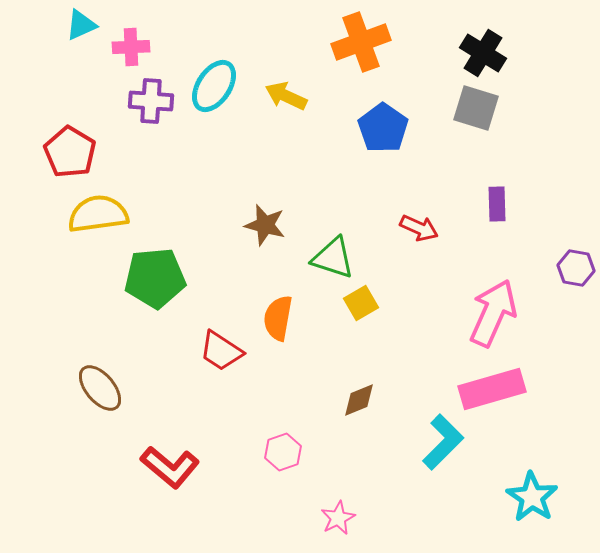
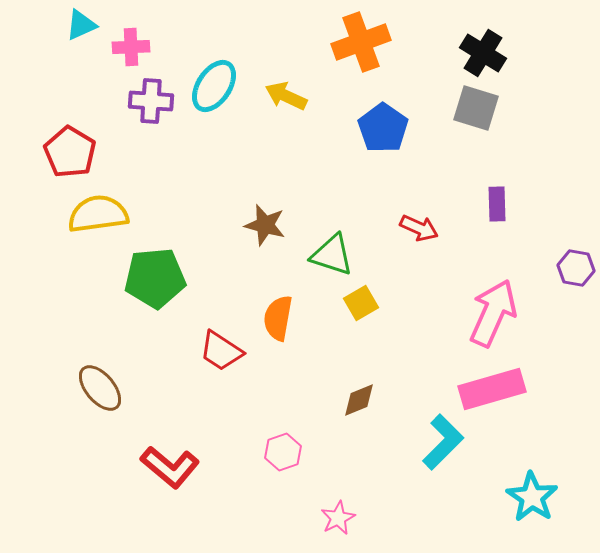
green triangle: moved 1 px left, 3 px up
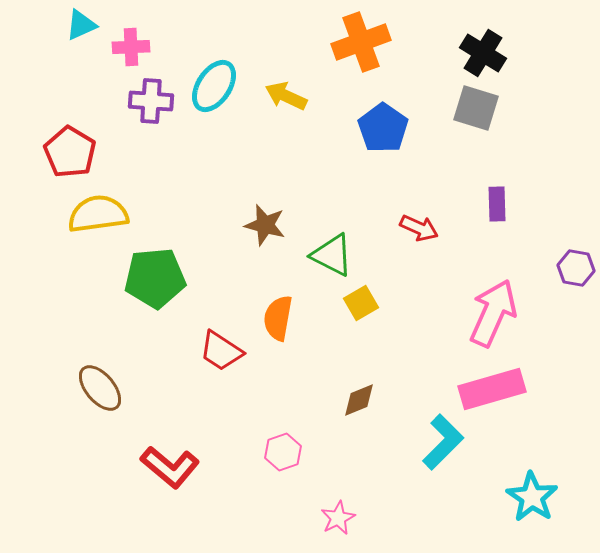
green triangle: rotated 9 degrees clockwise
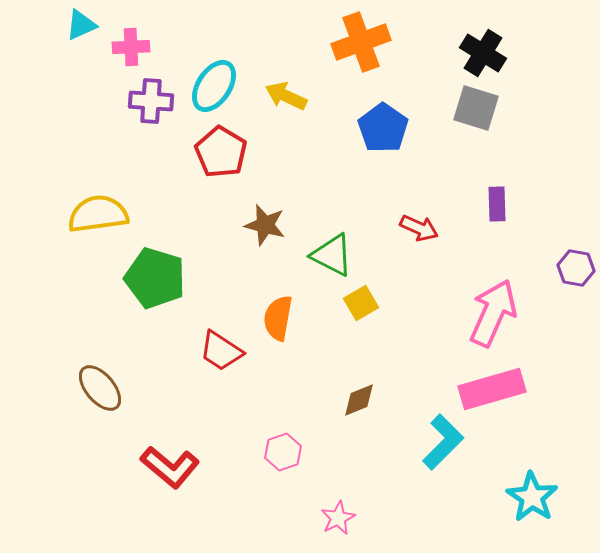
red pentagon: moved 151 px right
green pentagon: rotated 22 degrees clockwise
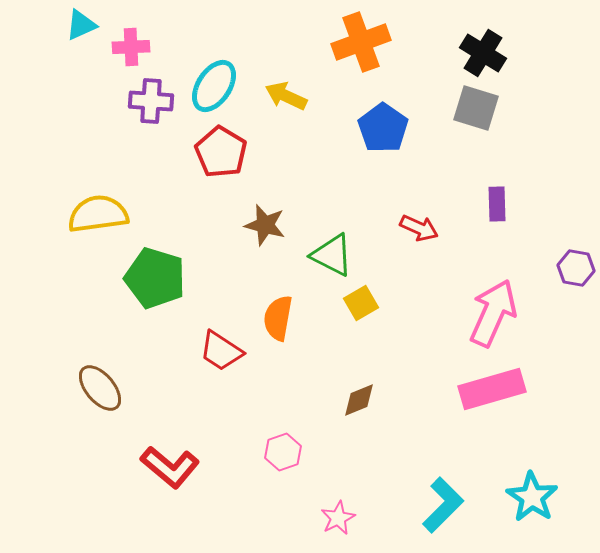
cyan L-shape: moved 63 px down
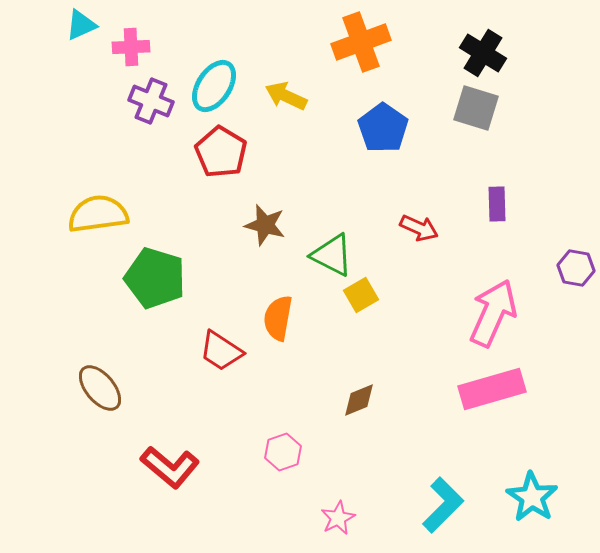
purple cross: rotated 18 degrees clockwise
yellow square: moved 8 px up
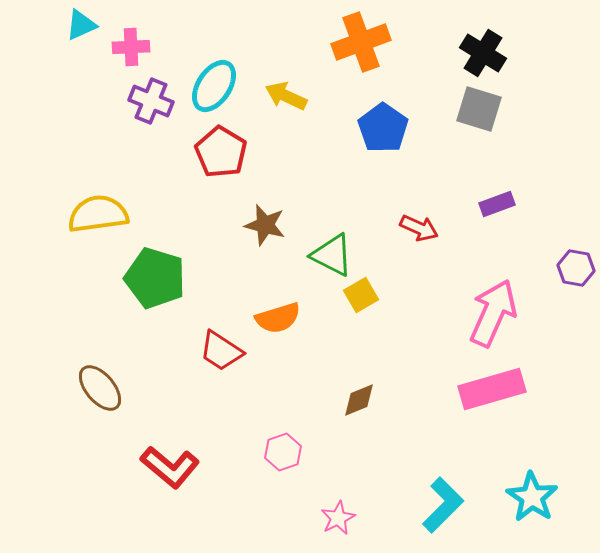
gray square: moved 3 px right, 1 px down
purple rectangle: rotated 72 degrees clockwise
orange semicircle: rotated 117 degrees counterclockwise
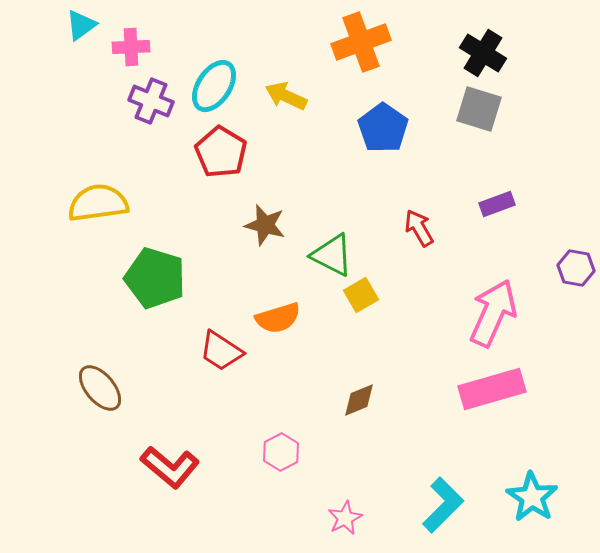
cyan triangle: rotated 12 degrees counterclockwise
yellow semicircle: moved 11 px up
red arrow: rotated 144 degrees counterclockwise
pink hexagon: moved 2 px left; rotated 9 degrees counterclockwise
pink star: moved 7 px right
